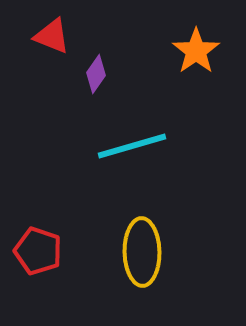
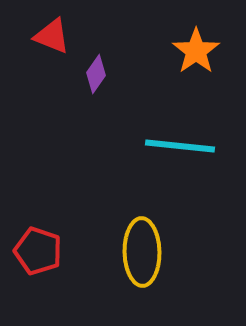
cyan line: moved 48 px right; rotated 22 degrees clockwise
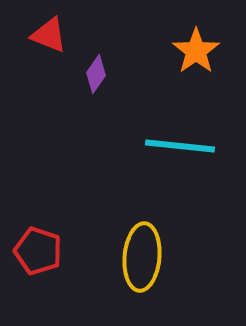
red triangle: moved 3 px left, 1 px up
yellow ellipse: moved 5 px down; rotated 6 degrees clockwise
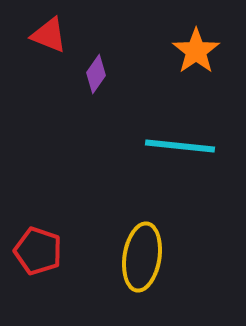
yellow ellipse: rotated 4 degrees clockwise
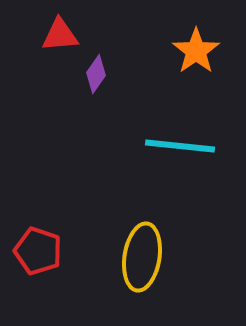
red triangle: moved 11 px right; rotated 27 degrees counterclockwise
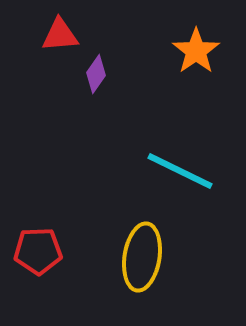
cyan line: moved 25 px down; rotated 20 degrees clockwise
red pentagon: rotated 21 degrees counterclockwise
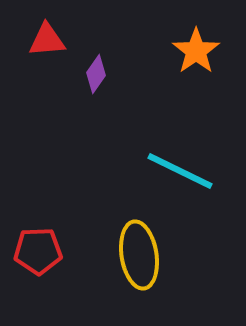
red triangle: moved 13 px left, 5 px down
yellow ellipse: moved 3 px left, 2 px up; rotated 18 degrees counterclockwise
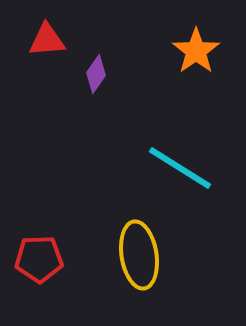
cyan line: moved 3 px up; rotated 6 degrees clockwise
red pentagon: moved 1 px right, 8 px down
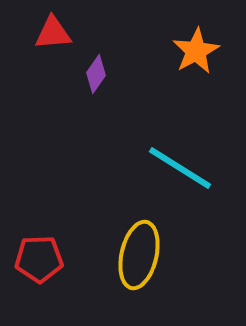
red triangle: moved 6 px right, 7 px up
orange star: rotated 6 degrees clockwise
yellow ellipse: rotated 22 degrees clockwise
